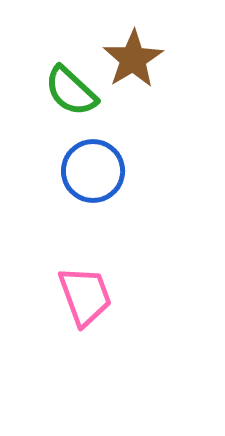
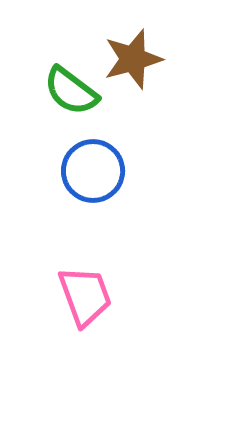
brown star: rotated 16 degrees clockwise
green semicircle: rotated 6 degrees counterclockwise
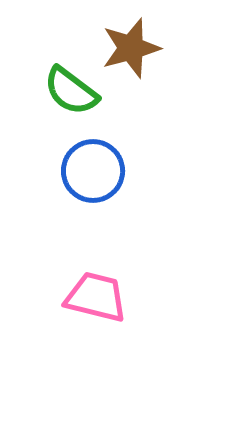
brown star: moved 2 px left, 11 px up
pink trapezoid: moved 11 px right, 1 px down; rotated 56 degrees counterclockwise
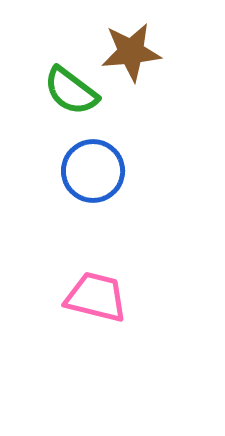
brown star: moved 4 px down; rotated 10 degrees clockwise
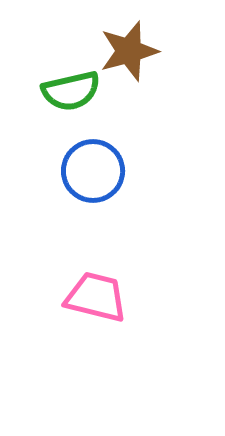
brown star: moved 2 px left, 1 px up; rotated 10 degrees counterclockwise
green semicircle: rotated 50 degrees counterclockwise
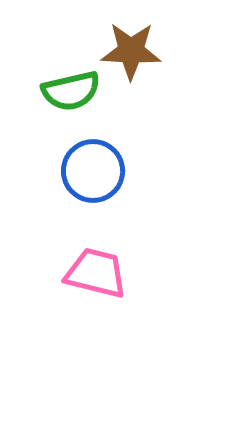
brown star: moved 2 px right; rotated 18 degrees clockwise
pink trapezoid: moved 24 px up
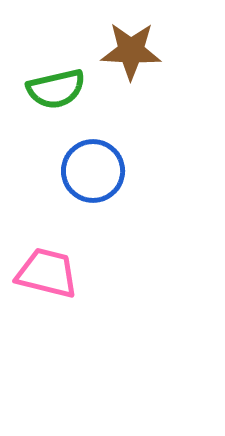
green semicircle: moved 15 px left, 2 px up
pink trapezoid: moved 49 px left
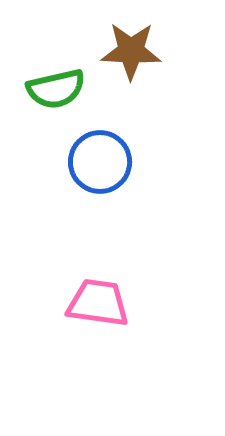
blue circle: moved 7 px right, 9 px up
pink trapezoid: moved 51 px right, 30 px down; rotated 6 degrees counterclockwise
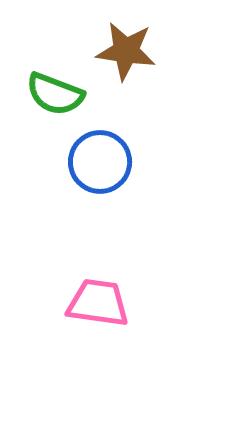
brown star: moved 5 px left; rotated 6 degrees clockwise
green semicircle: moved 1 px left, 5 px down; rotated 34 degrees clockwise
